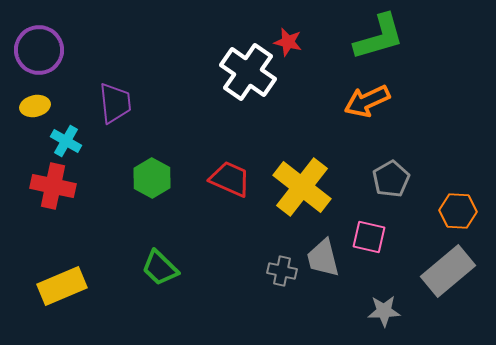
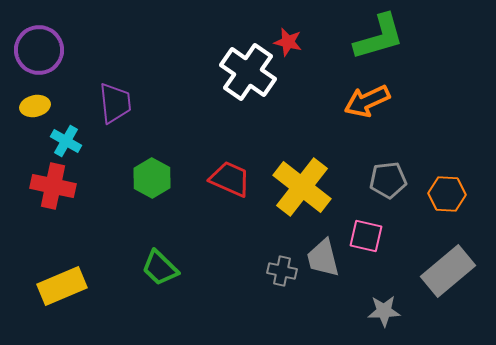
gray pentagon: moved 3 px left, 1 px down; rotated 24 degrees clockwise
orange hexagon: moved 11 px left, 17 px up
pink square: moved 3 px left, 1 px up
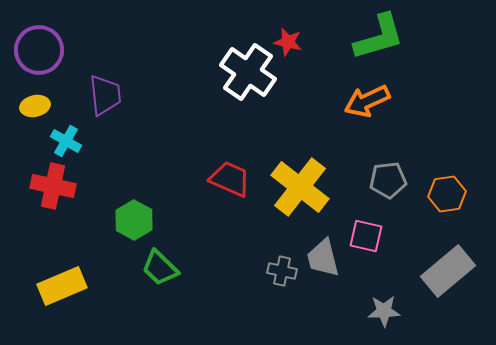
purple trapezoid: moved 10 px left, 8 px up
green hexagon: moved 18 px left, 42 px down
yellow cross: moved 2 px left
orange hexagon: rotated 12 degrees counterclockwise
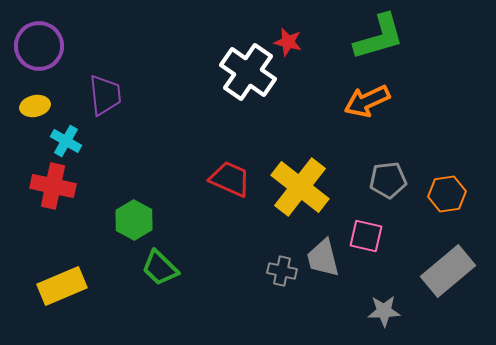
purple circle: moved 4 px up
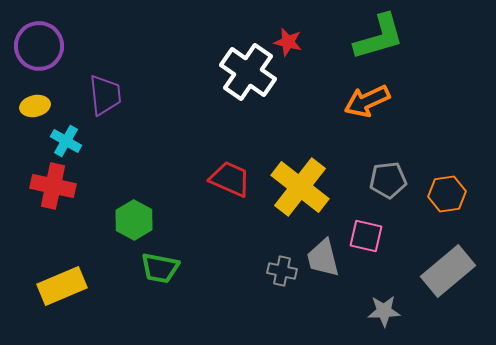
green trapezoid: rotated 33 degrees counterclockwise
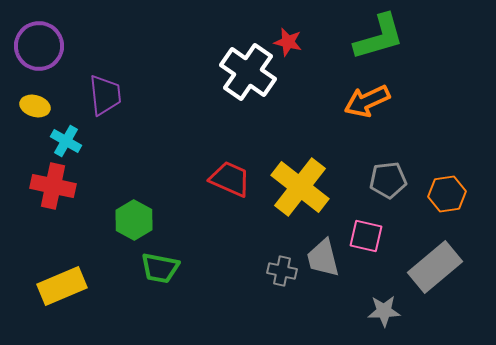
yellow ellipse: rotated 28 degrees clockwise
gray rectangle: moved 13 px left, 4 px up
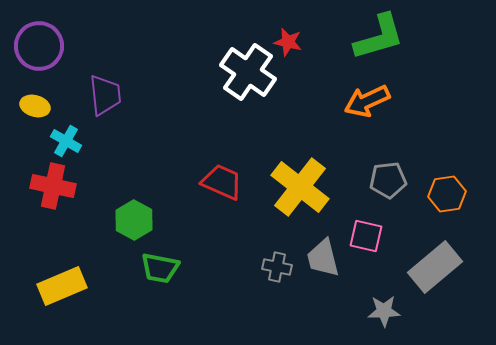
red trapezoid: moved 8 px left, 3 px down
gray cross: moved 5 px left, 4 px up
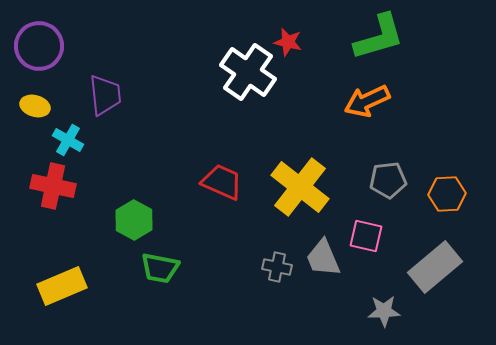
cyan cross: moved 2 px right, 1 px up
orange hexagon: rotated 6 degrees clockwise
gray trapezoid: rotated 9 degrees counterclockwise
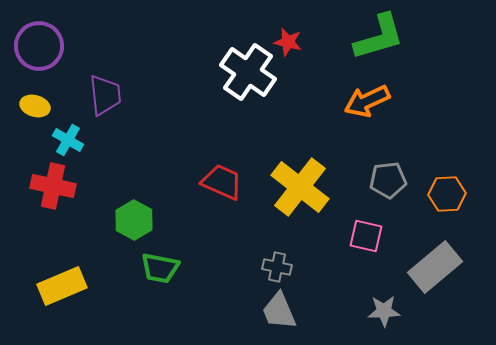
gray trapezoid: moved 44 px left, 53 px down
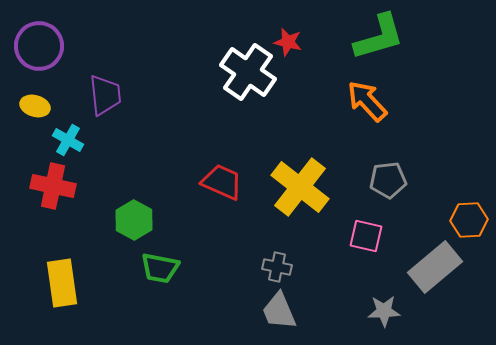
orange arrow: rotated 72 degrees clockwise
orange hexagon: moved 22 px right, 26 px down
yellow rectangle: moved 3 px up; rotated 75 degrees counterclockwise
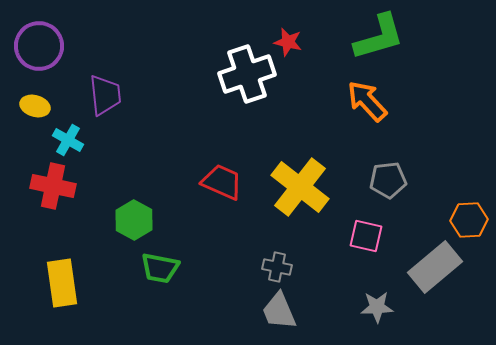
white cross: moved 1 px left, 2 px down; rotated 36 degrees clockwise
gray star: moved 7 px left, 4 px up
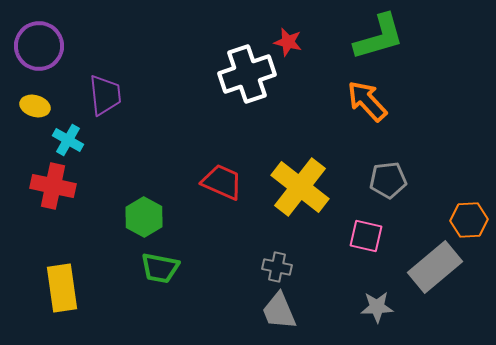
green hexagon: moved 10 px right, 3 px up
yellow rectangle: moved 5 px down
